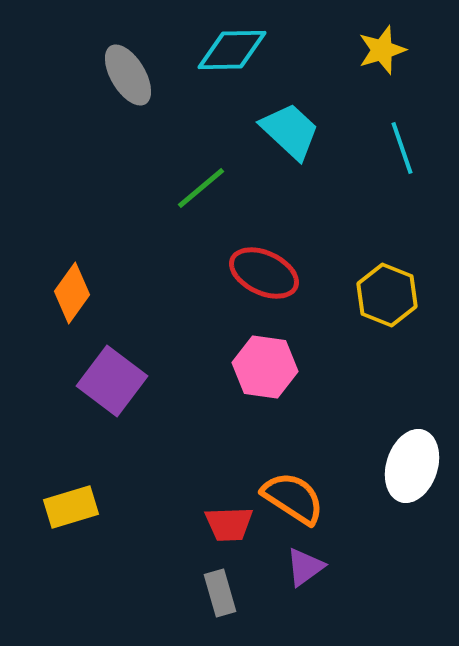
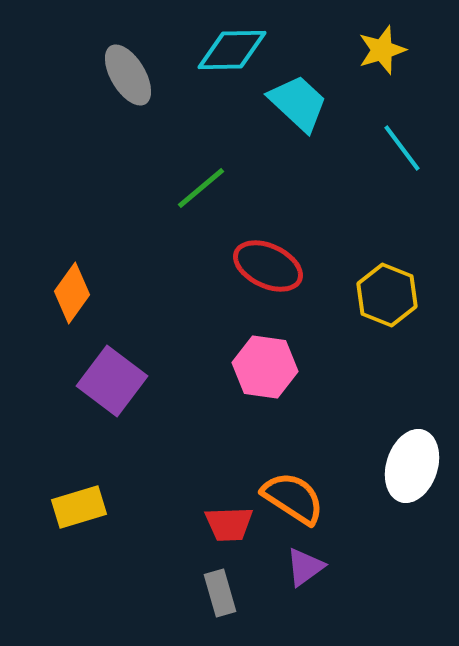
cyan trapezoid: moved 8 px right, 28 px up
cyan line: rotated 18 degrees counterclockwise
red ellipse: moved 4 px right, 7 px up
yellow rectangle: moved 8 px right
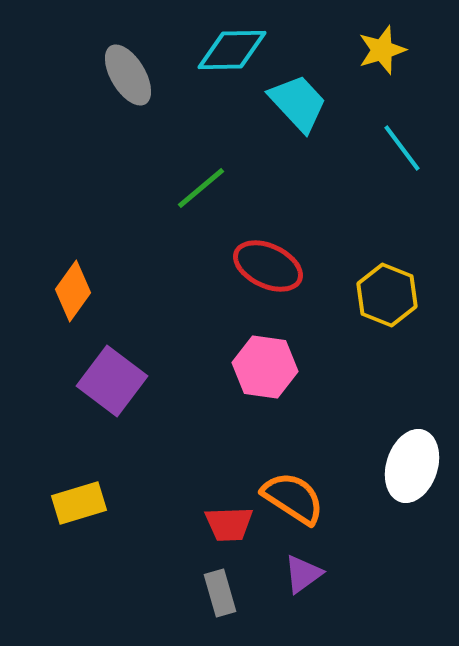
cyan trapezoid: rotated 4 degrees clockwise
orange diamond: moved 1 px right, 2 px up
yellow rectangle: moved 4 px up
purple triangle: moved 2 px left, 7 px down
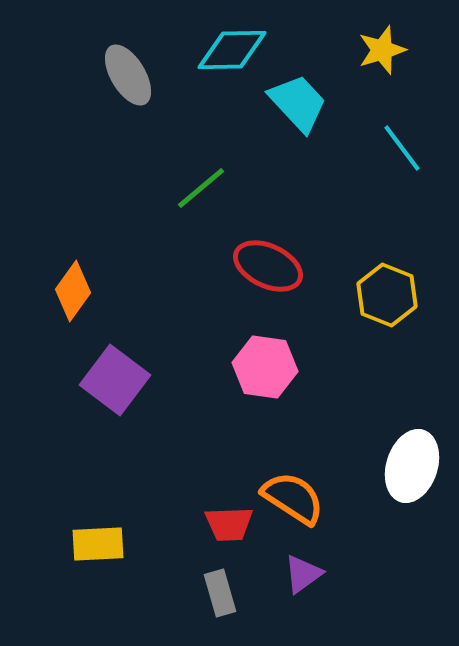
purple square: moved 3 px right, 1 px up
yellow rectangle: moved 19 px right, 41 px down; rotated 14 degrees clockwise
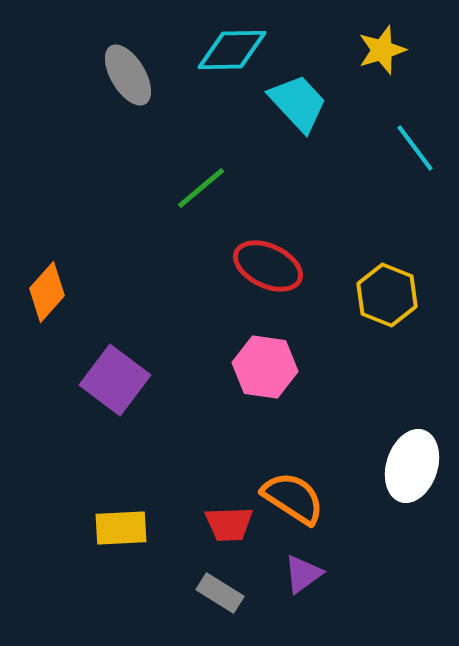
cyan line: moved 13 px right
orange diamond: moved 26 px left, 1 px down; rotated 6 degrees clockwise
yellow rectangle: moved 23 px right, 16 px up
gray rectangle: rotated 42 degrees counterclockwise
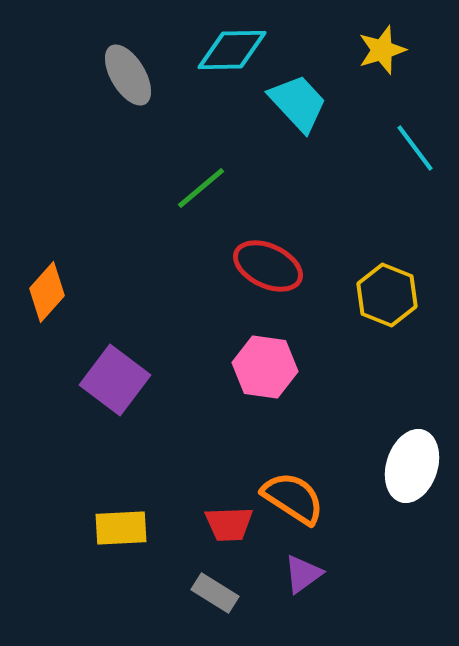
gray rectangle: moved 5 px left
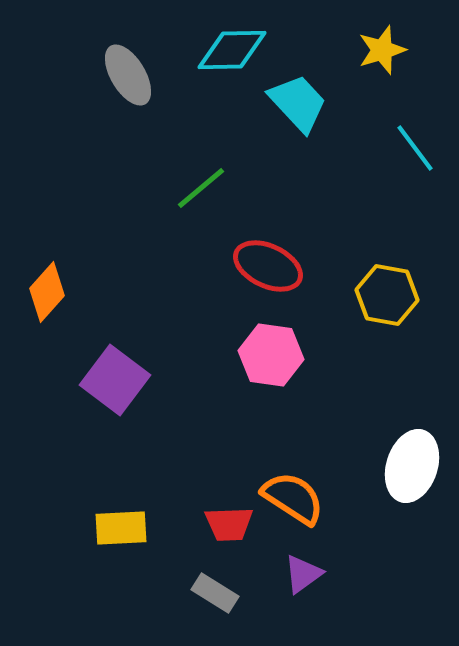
yellow hexagon: rotated 12 degrees counterclockwise
pink hexagon: moved 6 px right, 12 px up
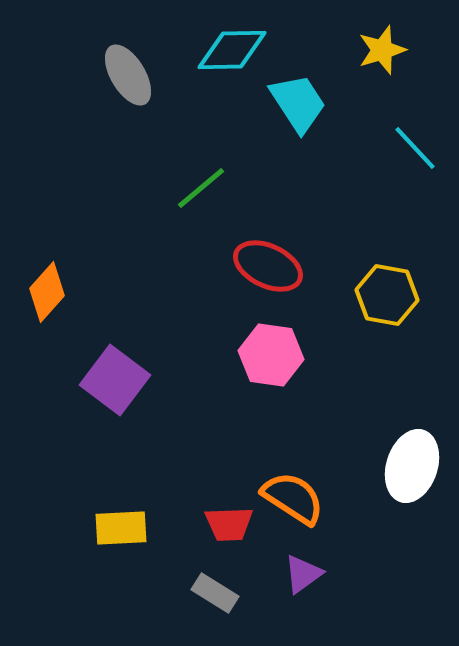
cyan trapezoid: rotated 10 degrees clockwise
cyan line: rotated 6 degrees counterclockwise
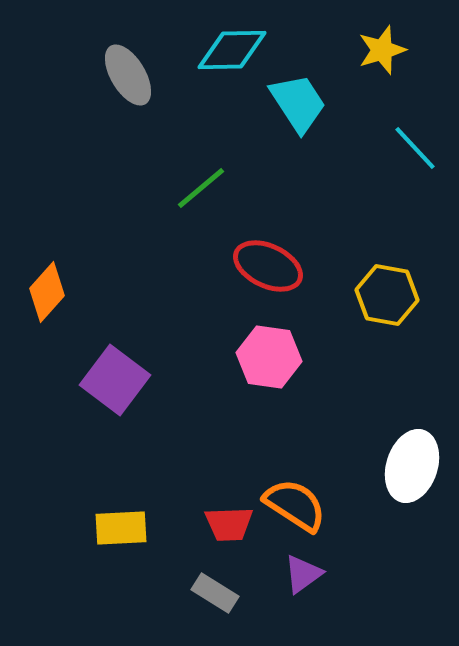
pink hexagon: moved 2 px left, 2 px down
orange semicircle: moved 2 px right, 7 px down
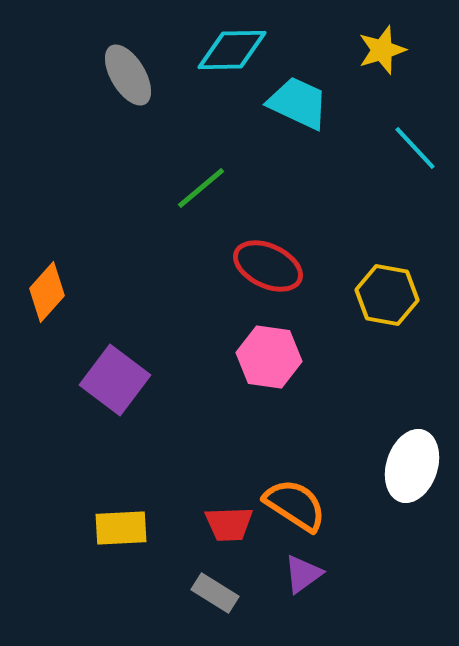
cyan trapezoid: rotated 32 degrees counterclockwise
